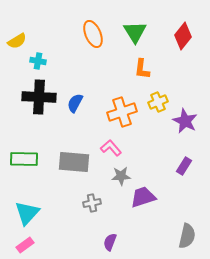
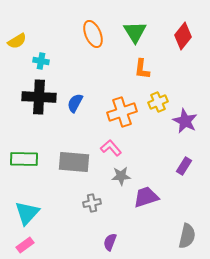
cyan cross: moved 3 px right
purple trapezoid: moved 3 px right
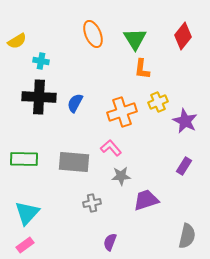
green triangle: moved 7 px down
purple trapezoid: moved 3 px down
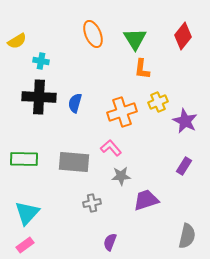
blue semicircle: rotated 12 degrees counterclockwise
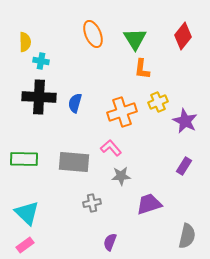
yellow semicircle: moved 8 px right, 1 px down; rotated 60 degrees counterclockwise
purple trapezoid: moved 3 px right, 4 px down
cyan triangle: rotated 28 degrees counterclockwise
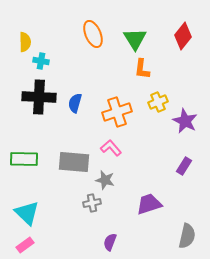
orange cross: moved 5 px left
gray star: moved 16 px left, 4 px down; rotated 18 degrees clockwise
